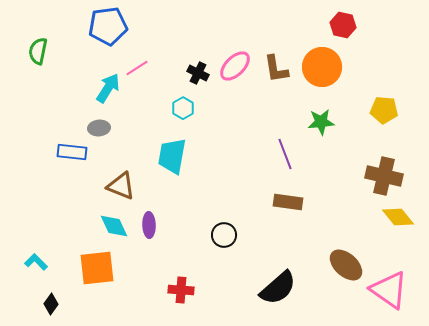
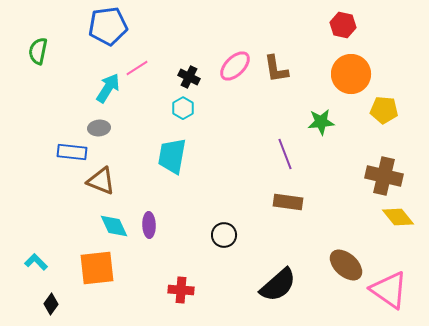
orange circle: moved 29 px right, 7 px down
black cross: moved 9 px left, 4 px down
brown triangle: moved 20 px left, 5 px up
black semicircle: moved 3 px up
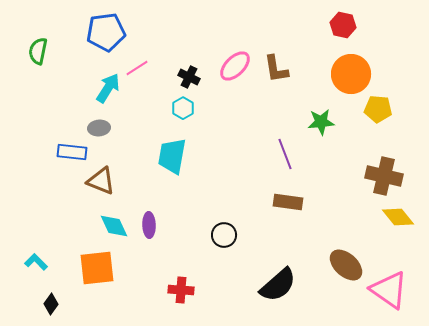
blue pentagon: moved 2 px left, 6 px down
yellow pentagon: moved 6 px left, 1 px up
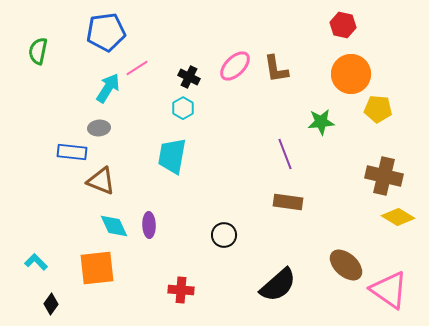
yellow diamond: rotated 20 degrees counterclockwise
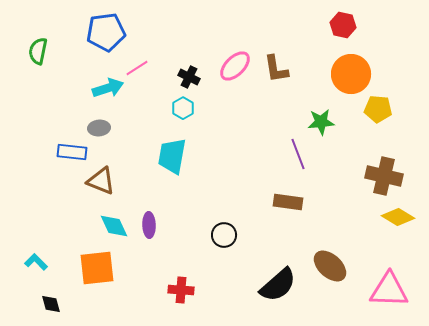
cyan arrow: rotated 40 degrees clockwise
purple line: moved 13 px right
brown ellipse: moved 16 px left, 1 px down
pink triangle: rotated 33 degrees counterclockwise
black diamond: rotated 50 degrees counterclockwise
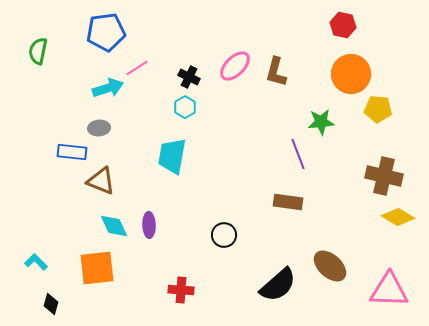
brown L-shape: moved 3 px down; rotated 24 degrees clockwise
cyan hexagon: moved 2 px right, 1 px up
black diamond: rotated 30 degrees clockwise
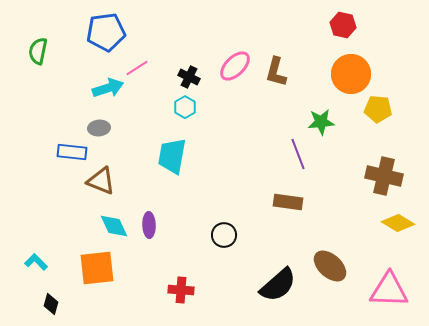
yellow diamond: moved 6 px down
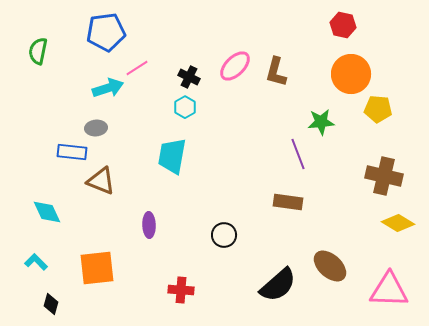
gray ellipse: moved 3 px left
cyan diamond: moved 67 px left, 14 px up
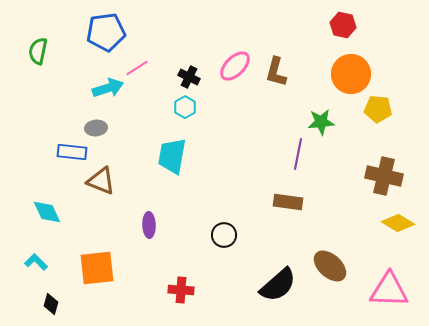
purple line: rotated 32 degrees clockwise
